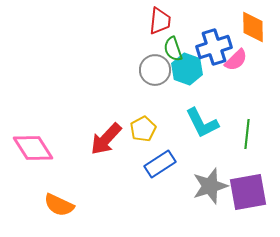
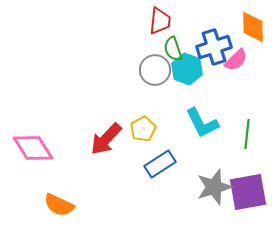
gray star: moved 4 px right, 1 px down
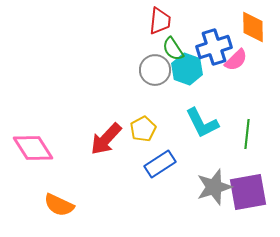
green semicircle: rotated 15 degrees counterclockwise
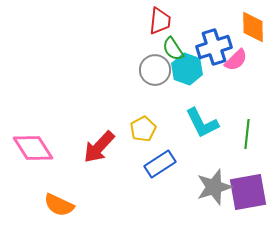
red arrow: moved 7 px left, 8 px down
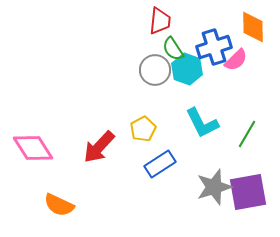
green line: rotated 24 degrees clockwise
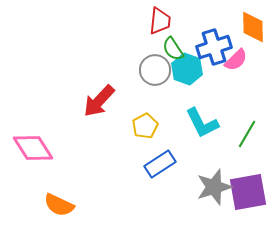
yellow pentagon: moved 2 px right, 3 px up
red arrow: moved 46 px up
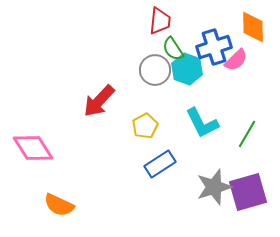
purple square: rotated 6 degrees counterclockwise
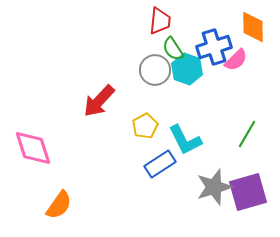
cyan L-shape: moved 17 px left, 17 px down
pink diamond: rotated 15 degrees clockwise
orange semicircle: rotated 80 degrees counterclockwise
